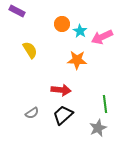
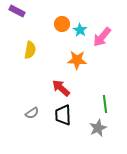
cyan star: moved 1 px up
pink arrow: rotated 25 degrees counterclockwise
yellow semicircle: rotated 42 degrees clockwise
red arrow: moved 2 px up; rotated 144 degrees counterclockwise
black trapezoid: rotated 50 degrees counterclockwise
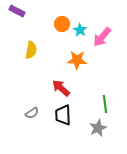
yellow semicircle: moved 1 px right
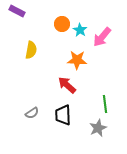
red arrow: moved 6 px right, 3 px up
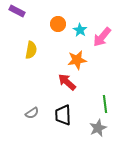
orange circle: moved 4 px left
orange star: rotated 12 degrees counterclockwise
red arrow: moved 3 px up
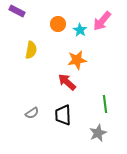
pink arrow: moved 16 px up
gray star: moved 5 px down
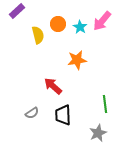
purple rectangle: rotated 70 degrees counterclockwise
cyan star: moved 3 px up
yellow semicircle: moved 7 px right, 15 px up; rotated 24 degrees counterclockwise
red arrow: moved 14 px left, 4 px down
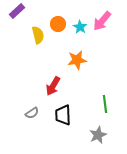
red arrow: rotated 102 degrees counterclockwise
gray star: moved 2 px down
